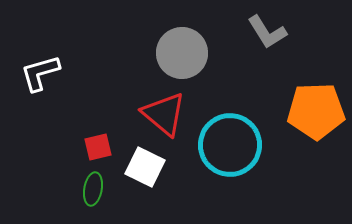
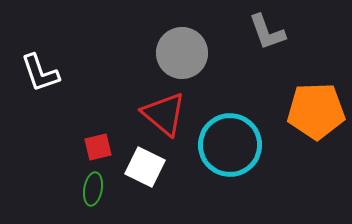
gray L-shape: rotated 12 degrees clockwise
white L-shape: rotated 93 degrees counterclockwise
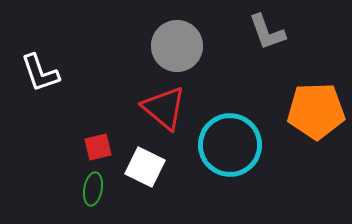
gray circle: moved 5 px left, 7 px up
red triangle: moved 6 px up
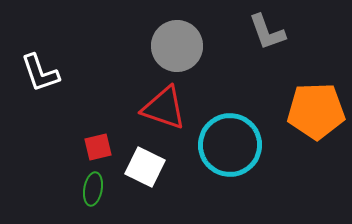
red triangle: rotated 21 degrees counterclockwise
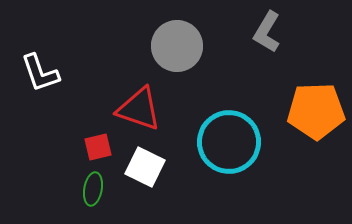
gray L-shape: rotated 51 degrees clockwise
red triangle: moved 25 px left, 1 px down
cyan circle: moved 1 px left, 3 px up
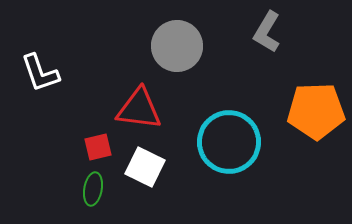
red triangle: rotated 12 degrees counterclockwise
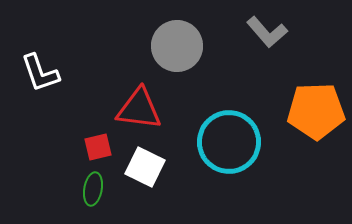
gray L-shape: rotated 72 degrees counterclockwise
